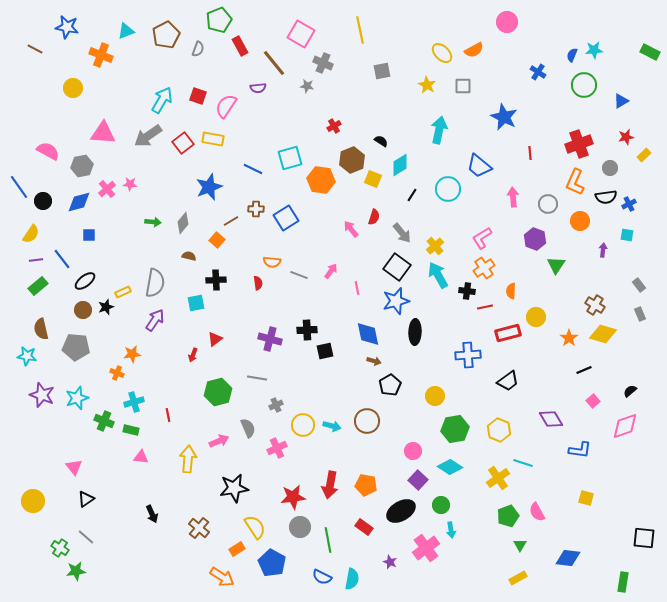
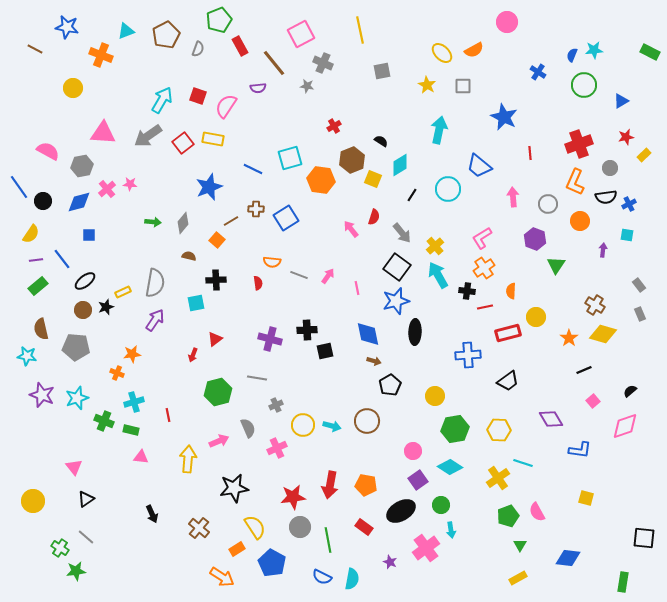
pink square at (301, 34): rotated 32 degrees clockwise
pink arrow at (331, 271): moved 3 px left, 5 px down
yellow hexagon at (499, 430): rotated 20 degrees counterclockwise
purple square at (418, 480): rotated 12 degrees clockwise
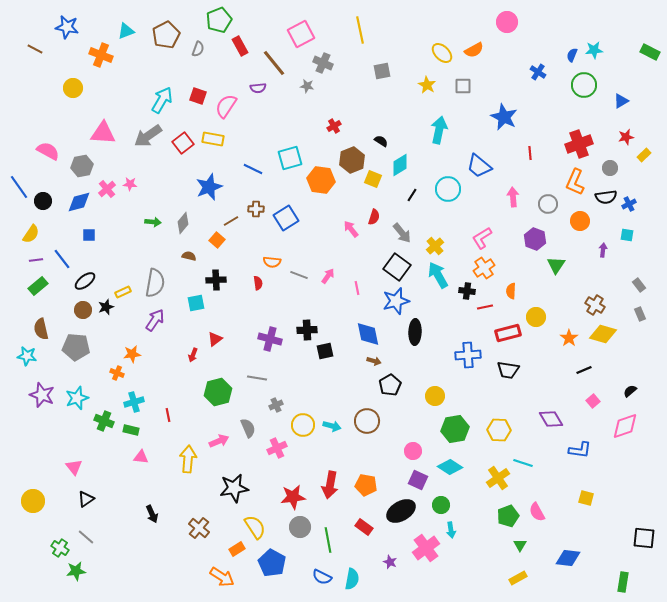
black trapezoid at (508, 381): moved 11 px up; rotated 45 degrees clockwise
purple square at (418, 480): rotated 30 degrees counterclockwise
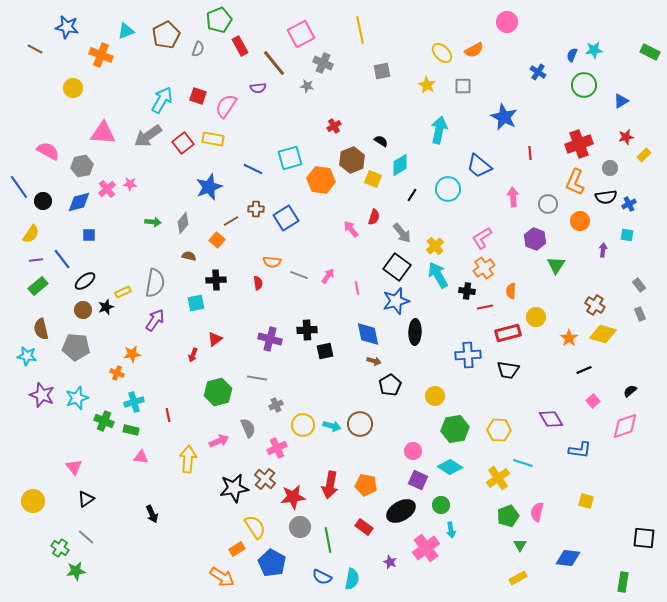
brown circle at (367, 421): moved 7 px left, 3 px down
yellow square at (586, 498): moved 3 px down
pink semicircle at (537, 512): rotated 42 degrees clockwise
brown cross at (199, 528): moved 66 px right, 49 px up
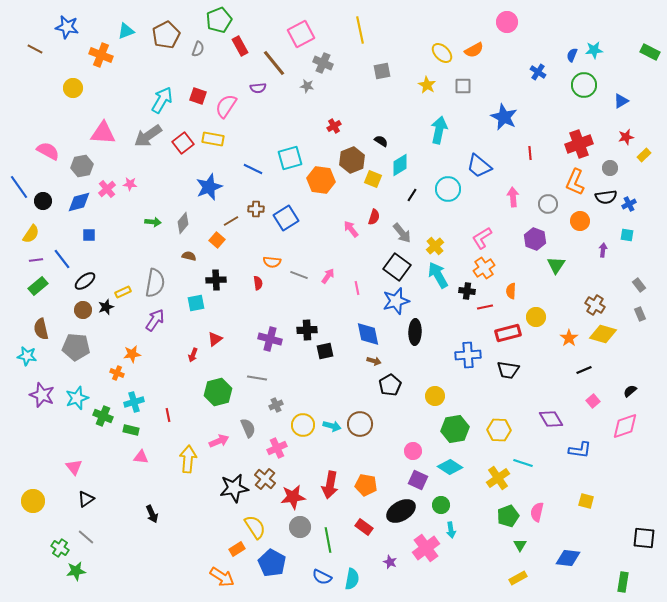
green cross at (104, 421): moved 1 px left, 5 px up
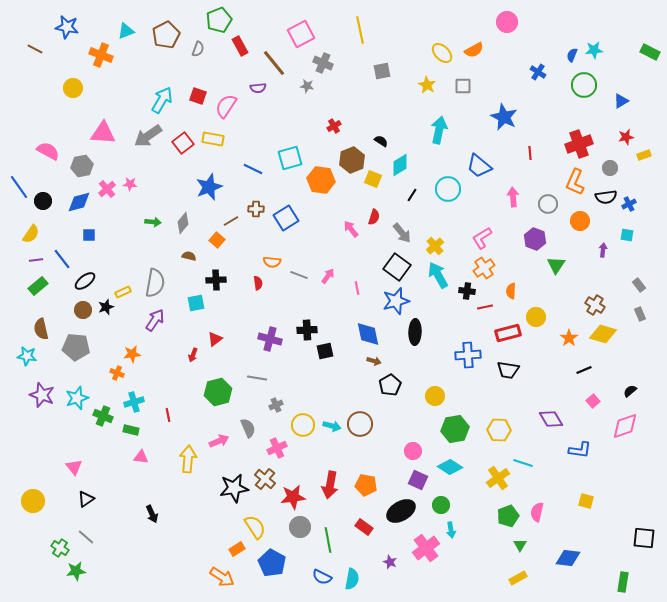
yellow rectangle at (644, 155): rotated 24 degrees clockwise
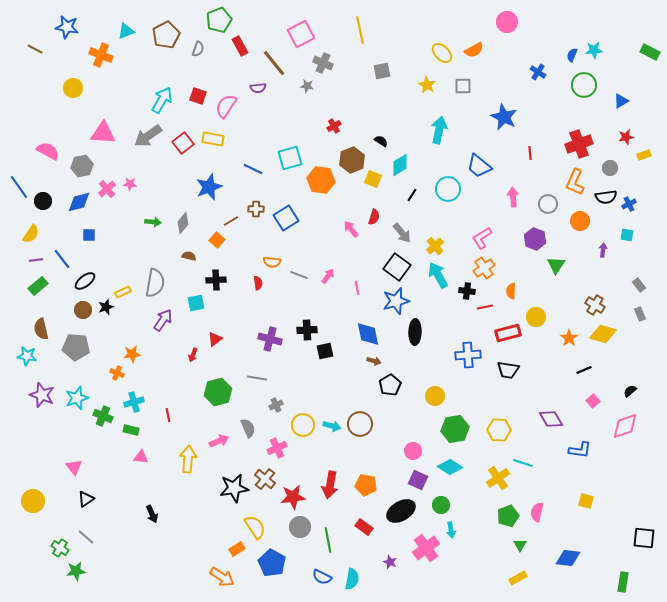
purple arrow at (155, 320): moved 8 px right
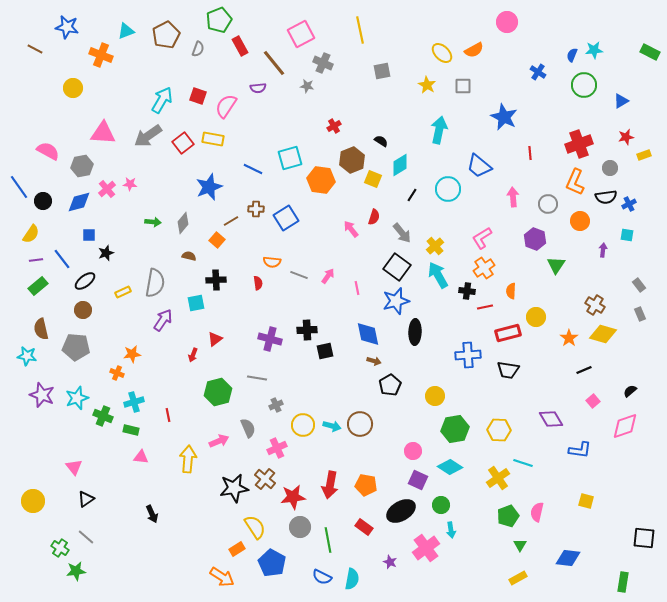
black star at (106, 307): moved 54 px up
